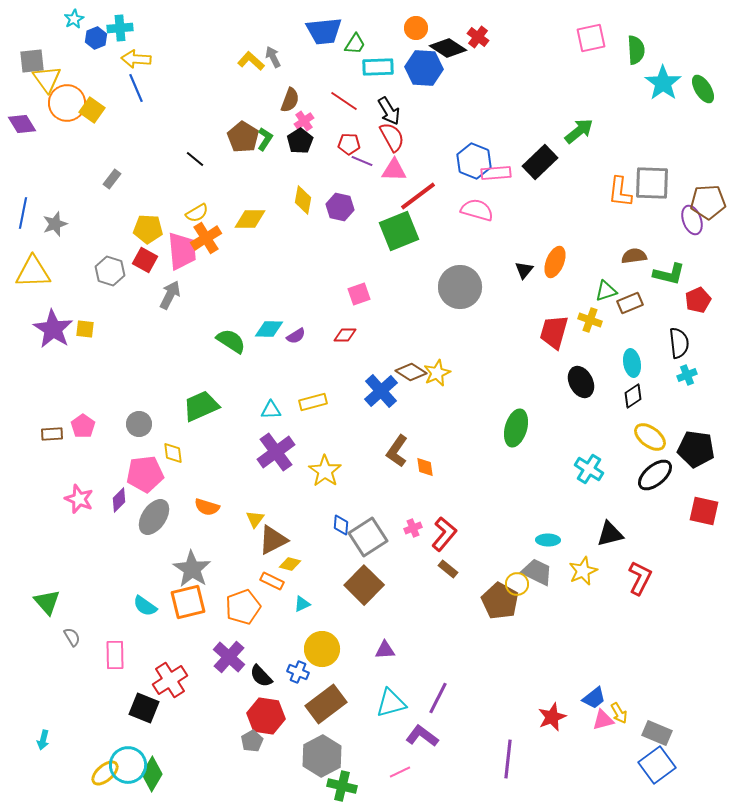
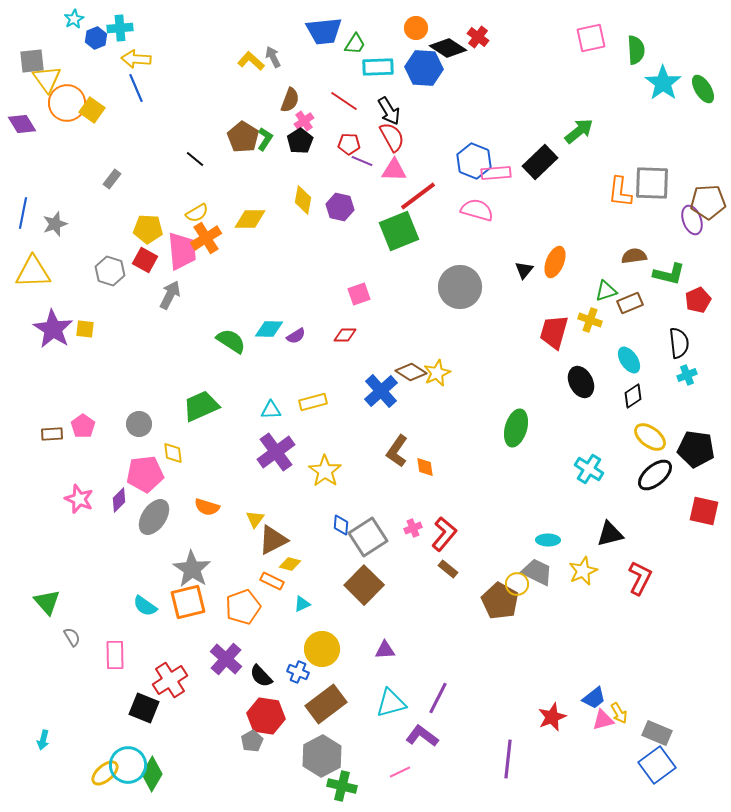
cyan ellipse at (632, 363): moved 3 px left, 3 px up; rotated 24 degrees counterclockwise
purple cross at (229, 657): moved 3 px left, 2 px down
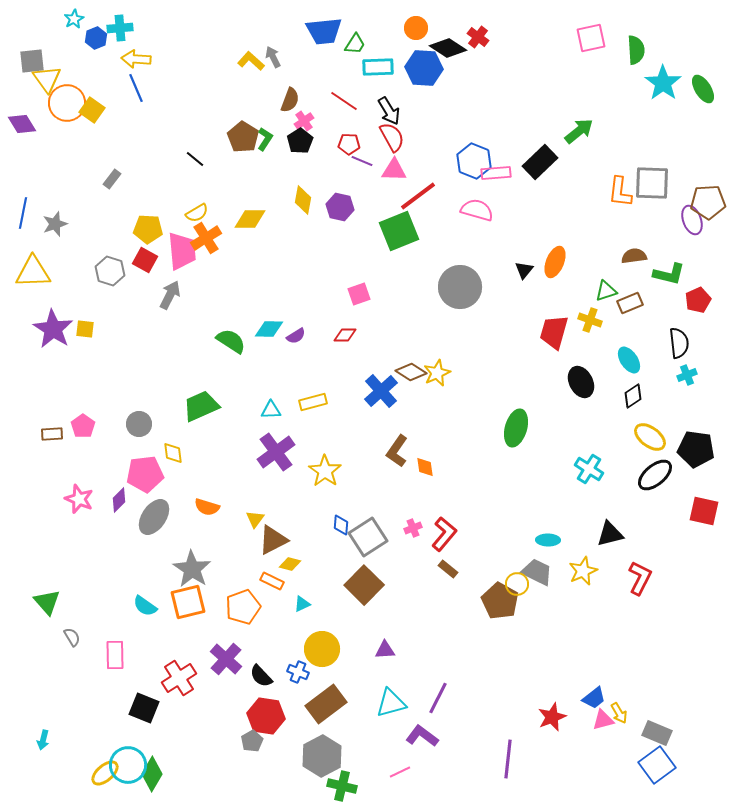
red cross at (170, 680): moved 9 px right, 2 px up
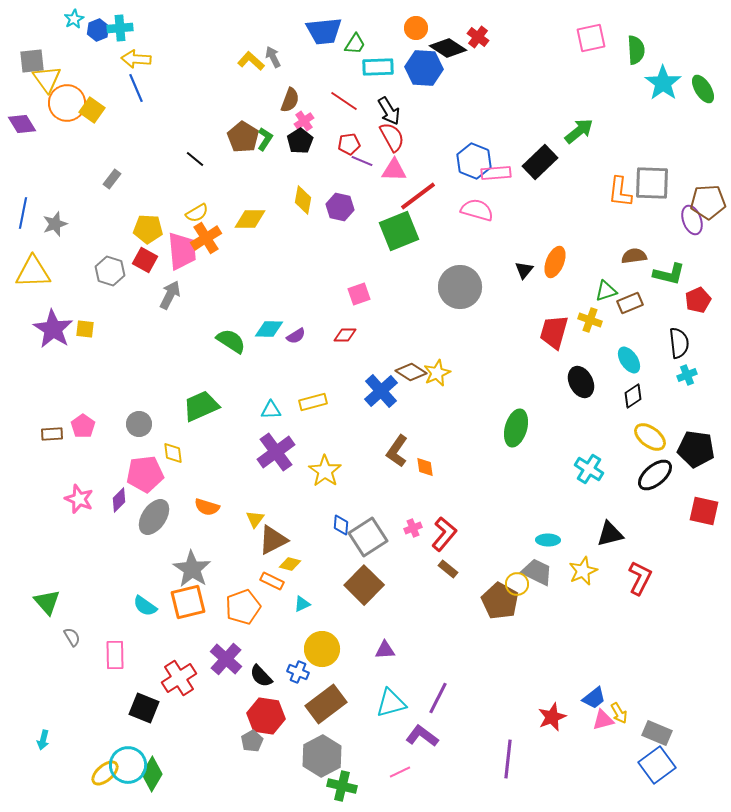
blue hexagon at (96, 38): moved 2 px right, 8 px up
red pentagon at (349, 144): rotated 10 degrees counterclockwise
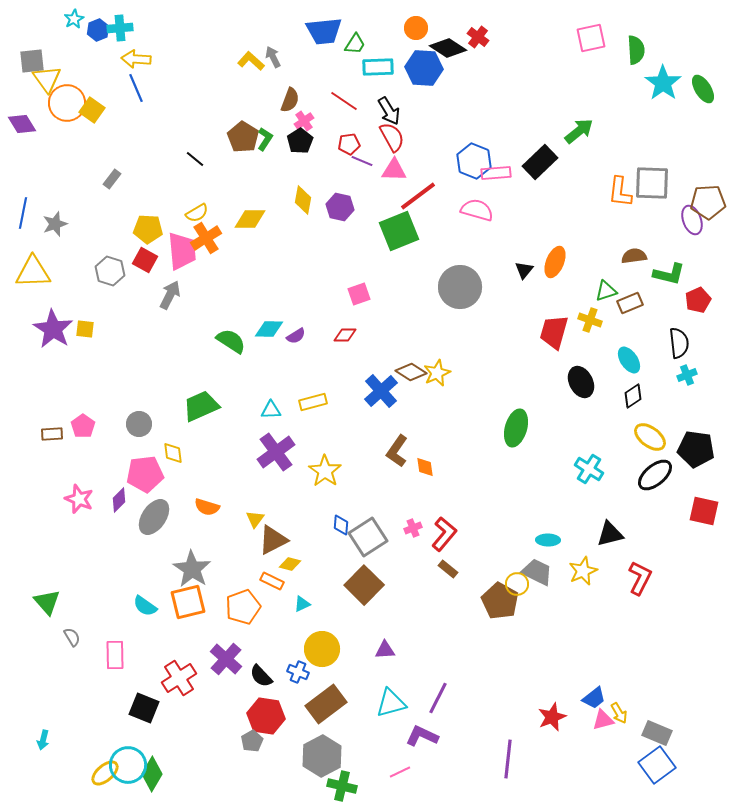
purple L-shape at (422, 736): rotated 12 degrees counterclockwise
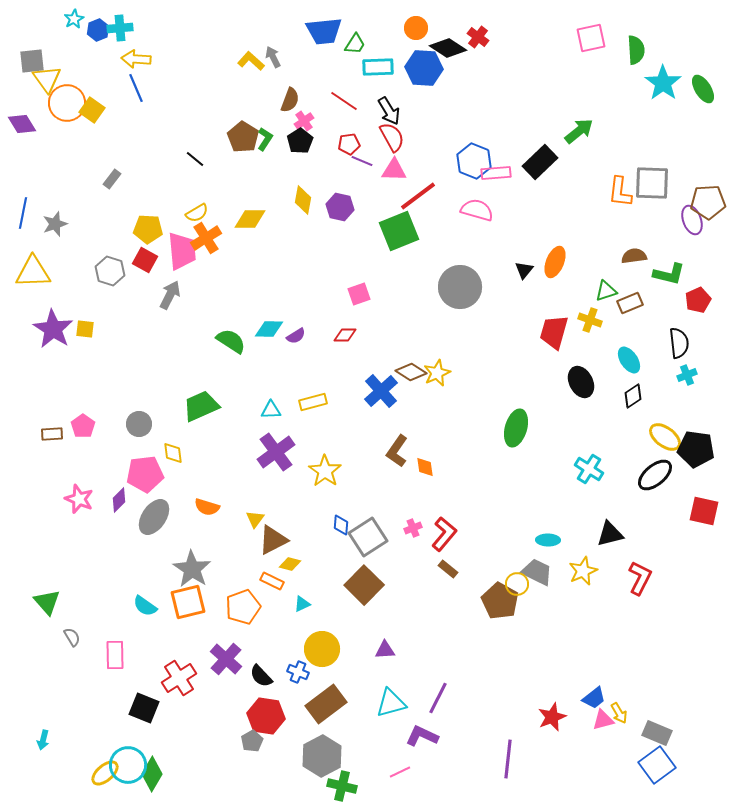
yellow ellipse at (650, 437): moved 15 px right
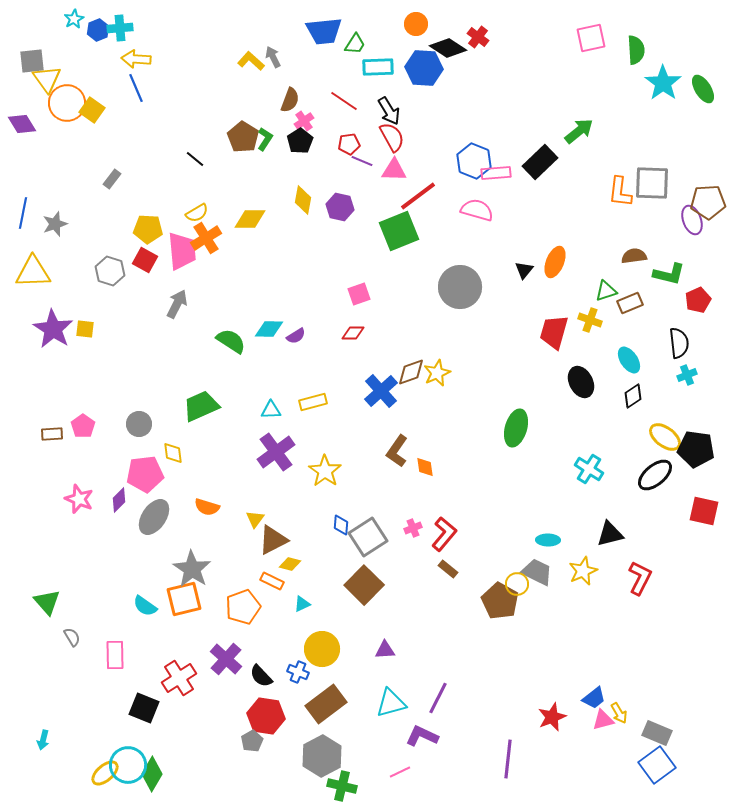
orange circle at (416, 28): moved 4 px up
gray arrow at (170, 295): moved 7 px right, 9 px down
red diamond at (345, 335): moved 8 px right, 2 px up
brown diamond at (411, 372): rotated 52 degrees counterclockwise
orange square at (188, 602): moved 4 px left, 3 px up
